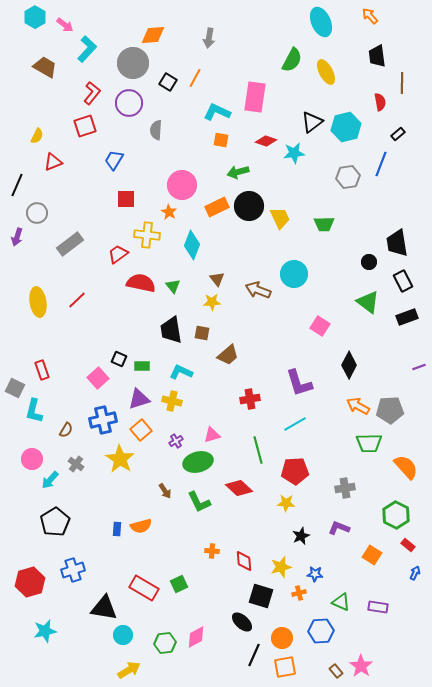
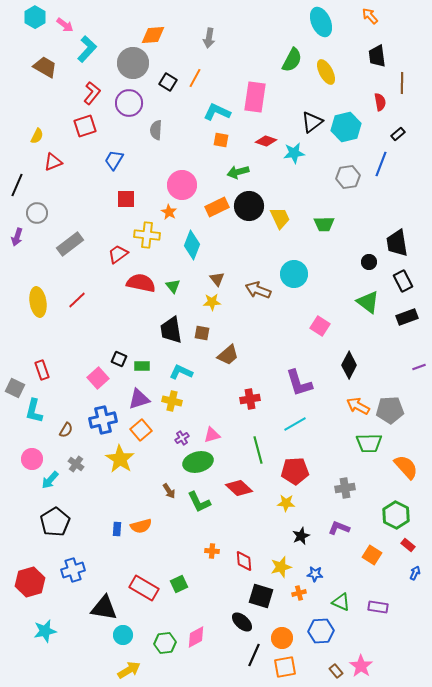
purple cross at (176, 441): moved 6 px right, 3 px up
brown arrow at (165, 491): moved 4 px right
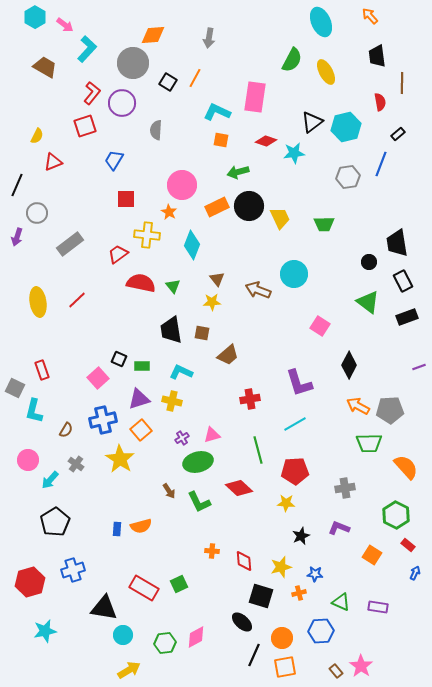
purple circle at (129, 103): moved 7 px left
pink circle at (32, 459): moved 4 px left, 1 px down
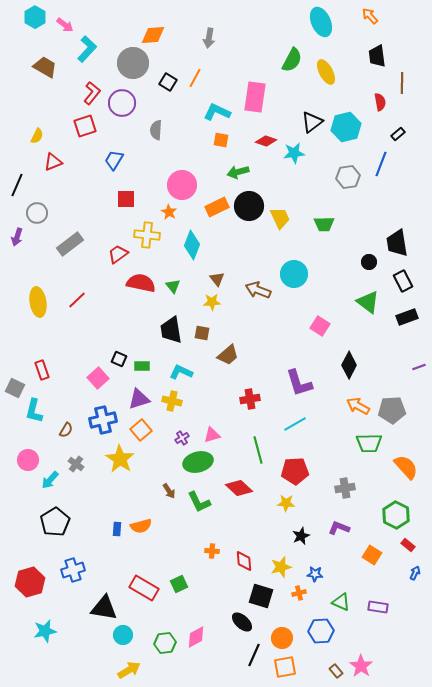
gray pentagon at (390, 410): moved 2 px right
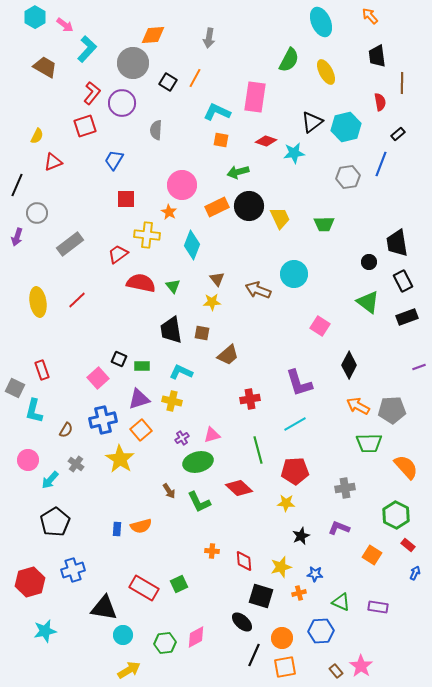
green semicircle at (292, 60): moved 3 px left
